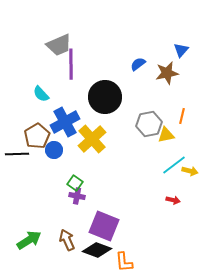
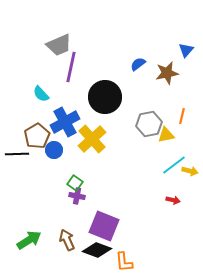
blue triangle: moved 5 px right
purple line: moved 3 px down; rotated 12 degrees clockwise
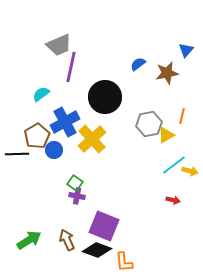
cyan semicircle: rotated 96 degrees clockwise
yellow triangle: rotated 18 degrees counterclockwise
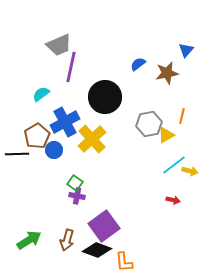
purple square: rotated 32 degrees clockwise
brown arrow: rotated 140 degrees counterclockwise
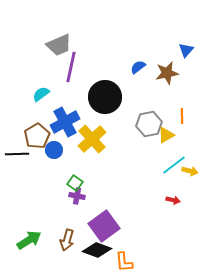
blue semicircle: moved 3 px down
orange line: rotated 14 degrees counterclockwise
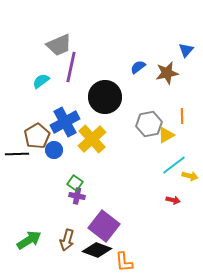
cyan semicircle: moved 13 px up
yellow arrow: moved 5 px down
purple square: rotated 16 degrees counterclockwise
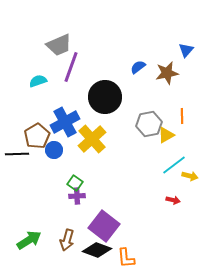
purple line: rotated 8 degrees clockwise
cyan semicircle: moved 3 px left; rotated 18 degrees clockwise
purple cross: rotated 14 degrees counterclockwise
orange L-shape: moved 2 px right, 4 px up
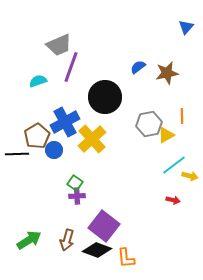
blue triangle: moved 23 px up
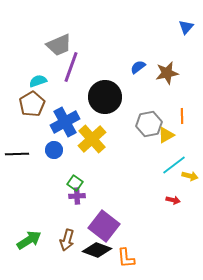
brown pentagon: moved 5 px left, 32 px up
